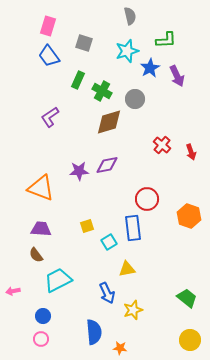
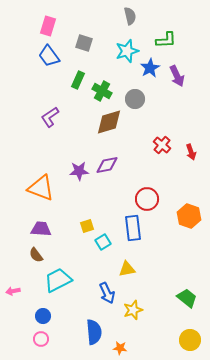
cyan square: moved 6 px left
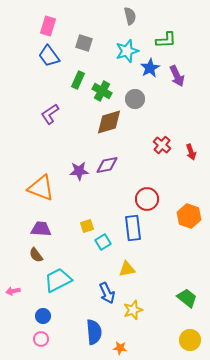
purple L-shape: moved 3 px up
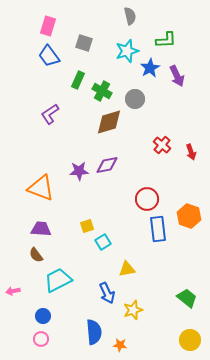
blue rectangle: moved 25 px right, 1 px down
orange star: moved 3 px up
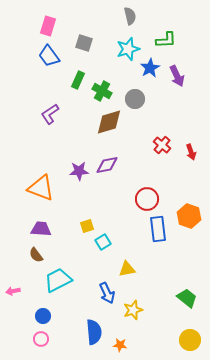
cyan star: moved 1 px right, 2 px up
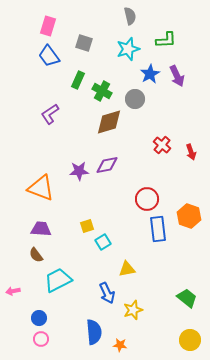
blue star: moved 6 px down
blue circle: moved 4 px left, 2 px down
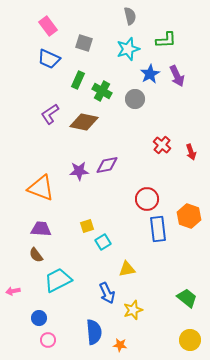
pink rectangle: rotated 54 degrees counterclockwise
blue trapezoid: moved 3 px down; rotated 30 degrees counterclockwise
brown diamond: moved 25 px left; rotated 28 degrees clockwise
pink circle: moved 7 px right, 1 px down
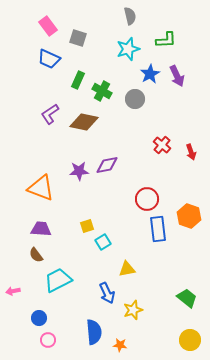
gray square: moved 6 px left, 5 px up
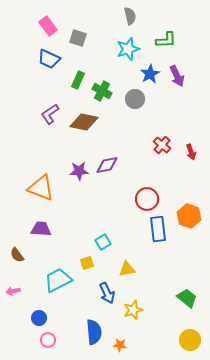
yellow square: moved 37 px down
brown semicircle: moved 19 px left
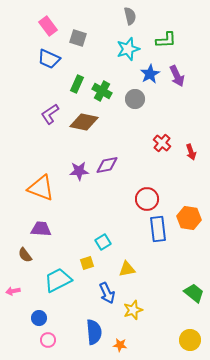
green rectangle: moved 1 px left, 4 px down
red cross: moved 2 px up
orange hexagon: moved 2 px down; rotated 10 degrees counterclockwise
brown semicircle: moved 8 px right
green trapezoid: moved 7 px right, 5 px up
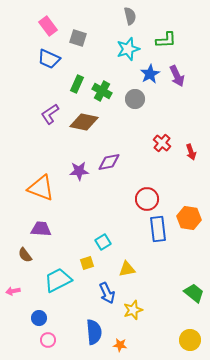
purple diamond: moved 2 px right, 3 px up
